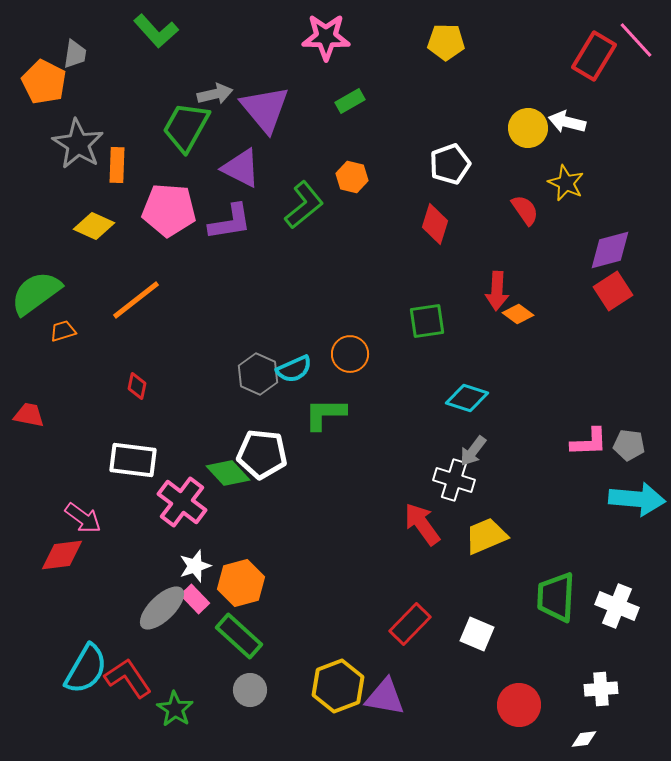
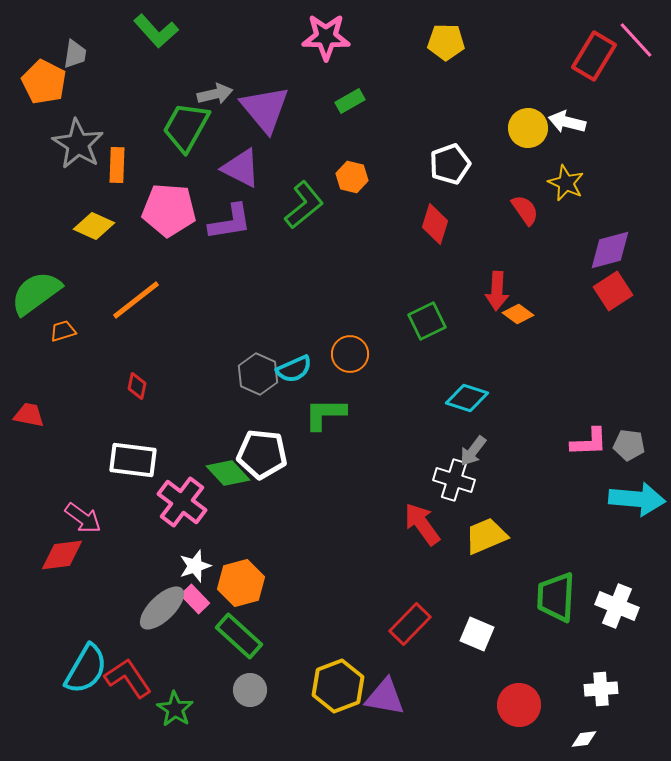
green square at (427, 321): rotated 18 degrees counterclockwise
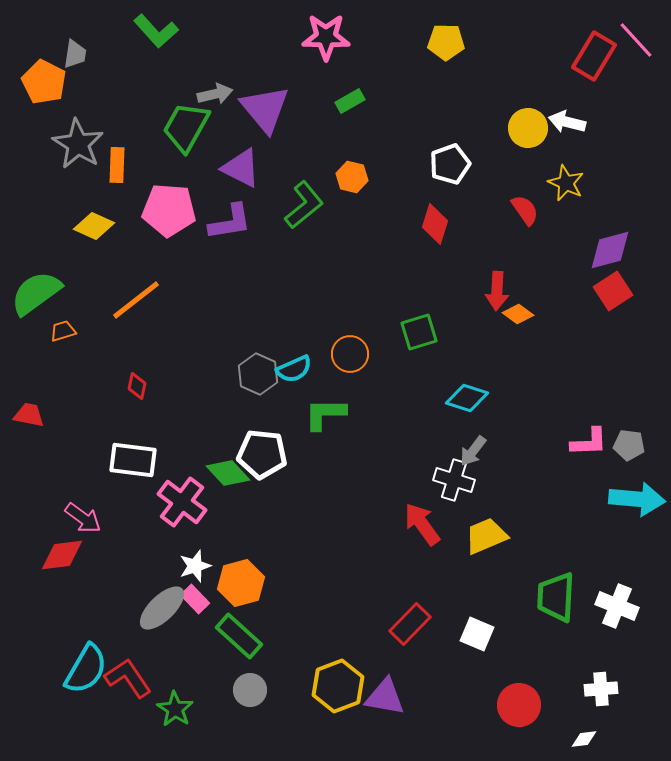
green square at (427, 321): moved 8 px left, 11 px down; rotated 9 degrees clockwise
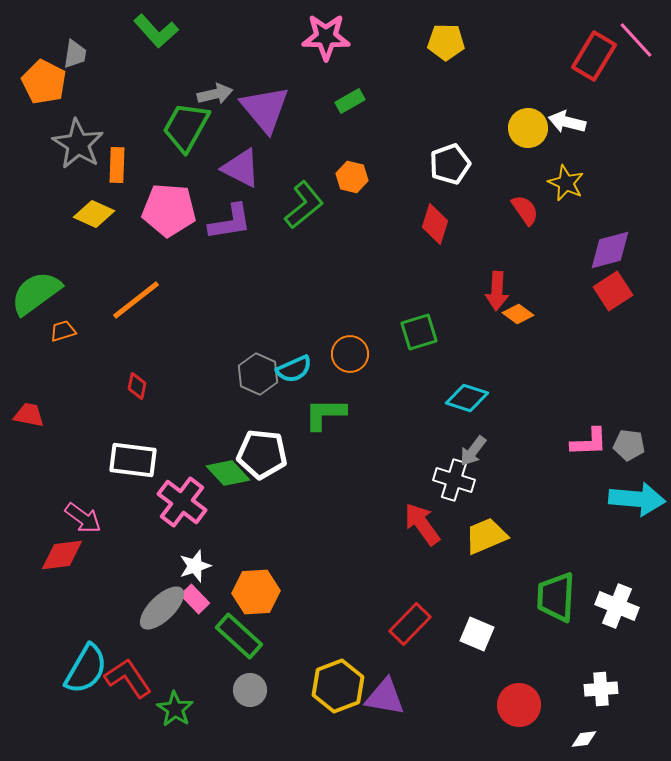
yellow diamond at (94, 226): moved 12 px up
orange hexagon at (241, 583): moved 15 px right, 9 px down; rotated 12 degrees clockwise
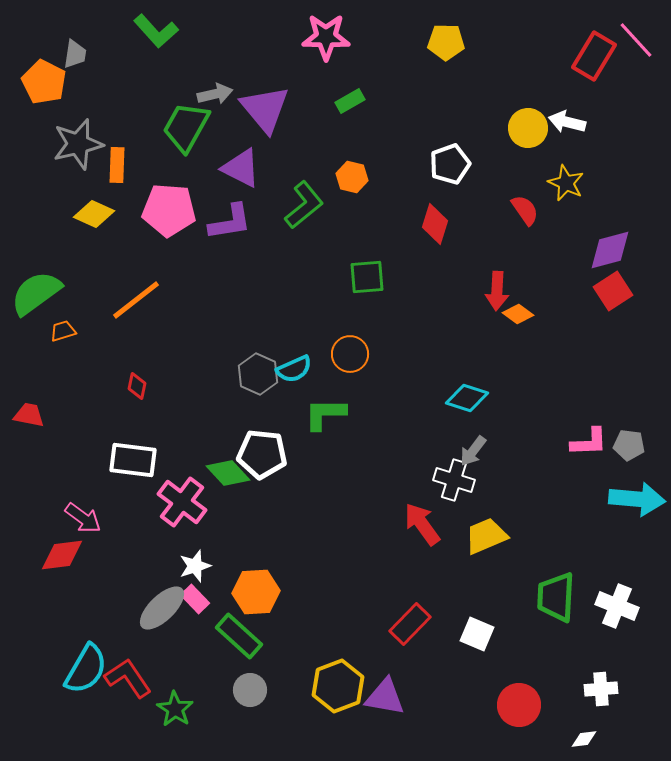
gray star at (78, 144): rotated 27 degrees clockwise
green square at (419, 332): moved 52 px left, 55 px up; rotated 12 degrees clockwise
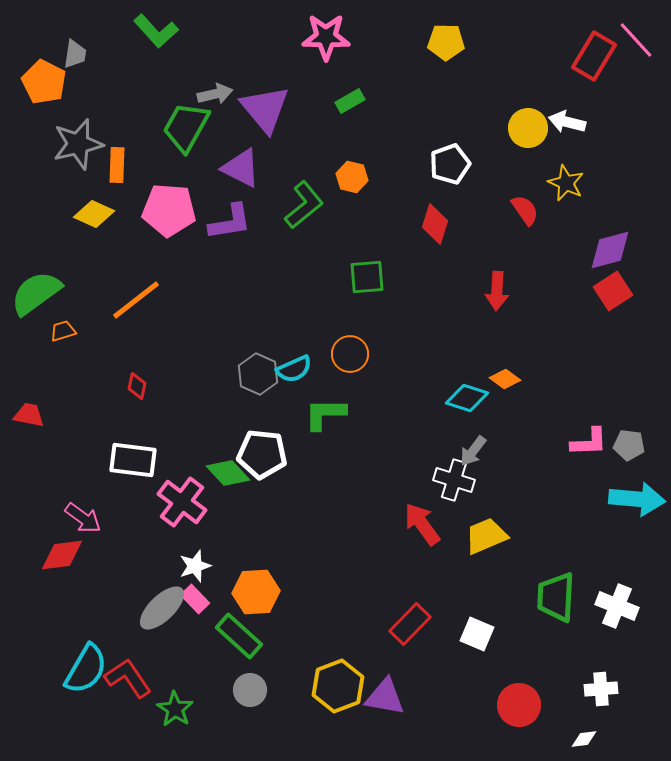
orange diamond at (518, 314): moved 13 px left, 65 px down
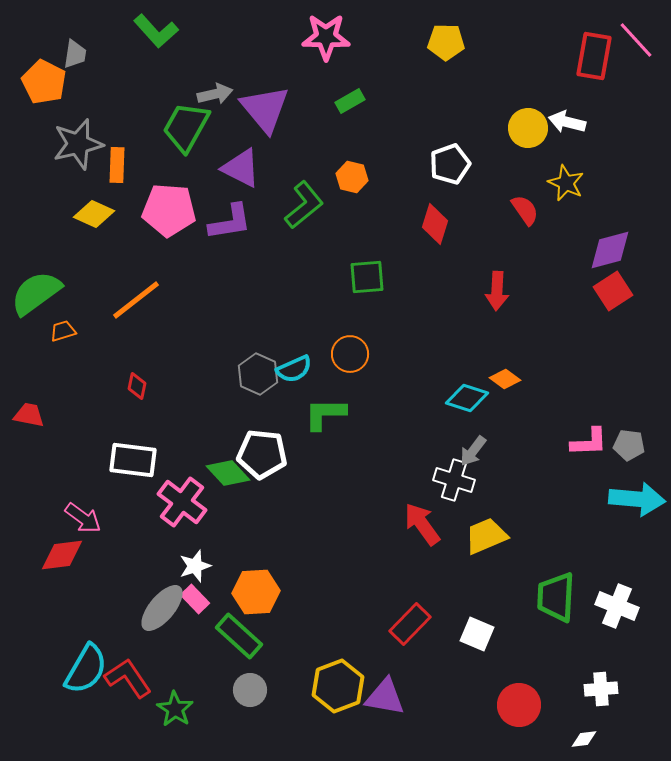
red rectangle at (594, 56): rotated 21 degrees counterclockwise
gray ellipse at (162, 608): rotated 6 degrees counterclockwise
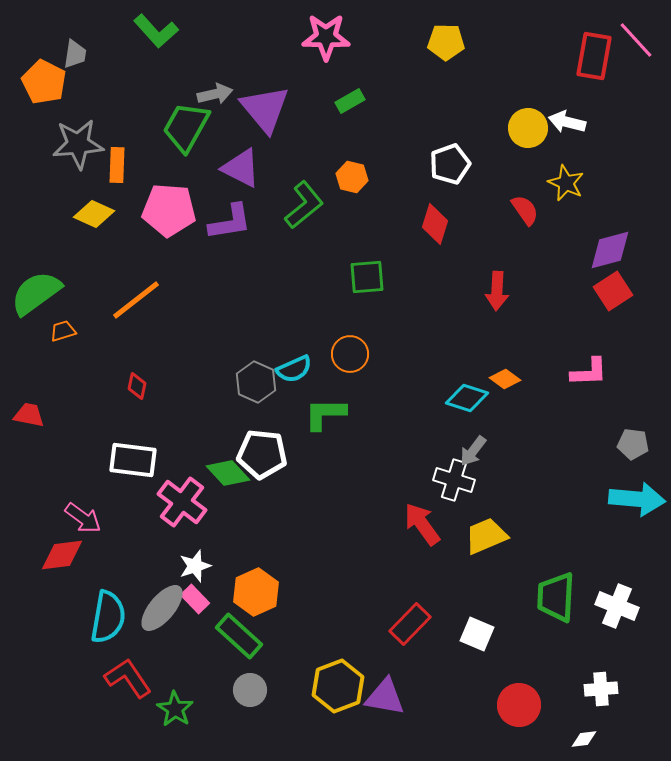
gray star at (78, 144): rotated 9 degrees clockwise
gray hexagon at (258, 374): moved 2 px left, 8 px down
pink L-shape at (589, 442): moved 70 px up
gray pentagon at (629, 445): moved 4 px right, 1 px up
orange hexagon at (256, 592): rotated 21 degrees counterclockwise
cyan semicircle at (86, 669): moved 22 px right, 52 px up; rotated 20 degrees counterclockwise
